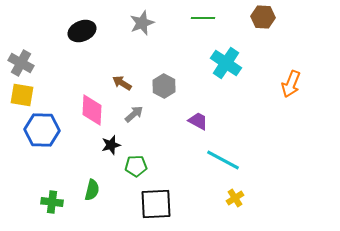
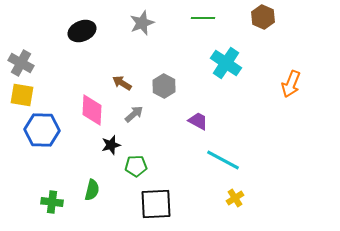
brown hexagon: rotated 20 degrees clockwise
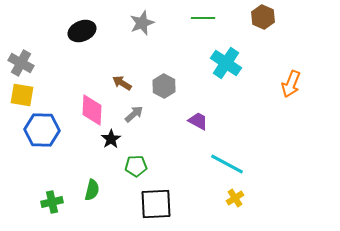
black star: moved 6 px up; rotated 18 degrees counterclockwise
cyan line: moved 4 px right, 4 px down
green cross: rotated 20 degrees counterclockwise
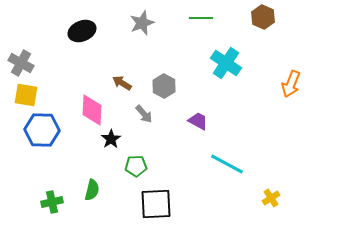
green line: moved 2 px left
yellow square: moved 4 px right
gray arrow: moved 10 px right; rotated 90 degrees clockwise
yellow cross: moved 36 px right
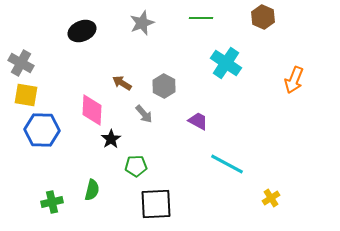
orange arrow: moved 3 px right, 4 px up
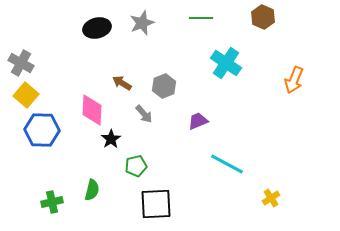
black ellipse: moved 15 px right, 3 px up; rotated 8 degrees clockwise
gray hexagon: rotated 10 degrees clockwise
yellow square: rotated 30 degrees clockwise
purple trapezoid: rotated 50 degrees counterclockwise
green pentagon: rotated 10 degrees counterclockwise
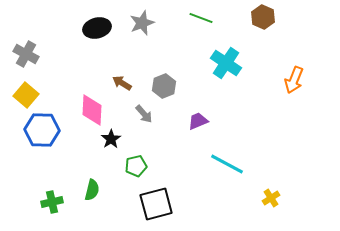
green line: rotated 20 degrees clockwise
gray cross: moved 5 px right, 9 px up
black square: rotated 12 degrees counterclockwise
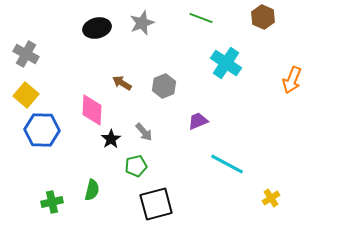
orange arrow: moved 2 px left
gray arrow: moved 18 px down
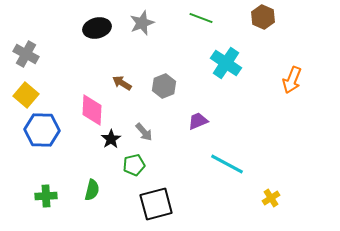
green pentagon: moved 2 px left, 1 px up
green cross: moved 6 px left, 6 px up; rotated 10 degrees clockwise
